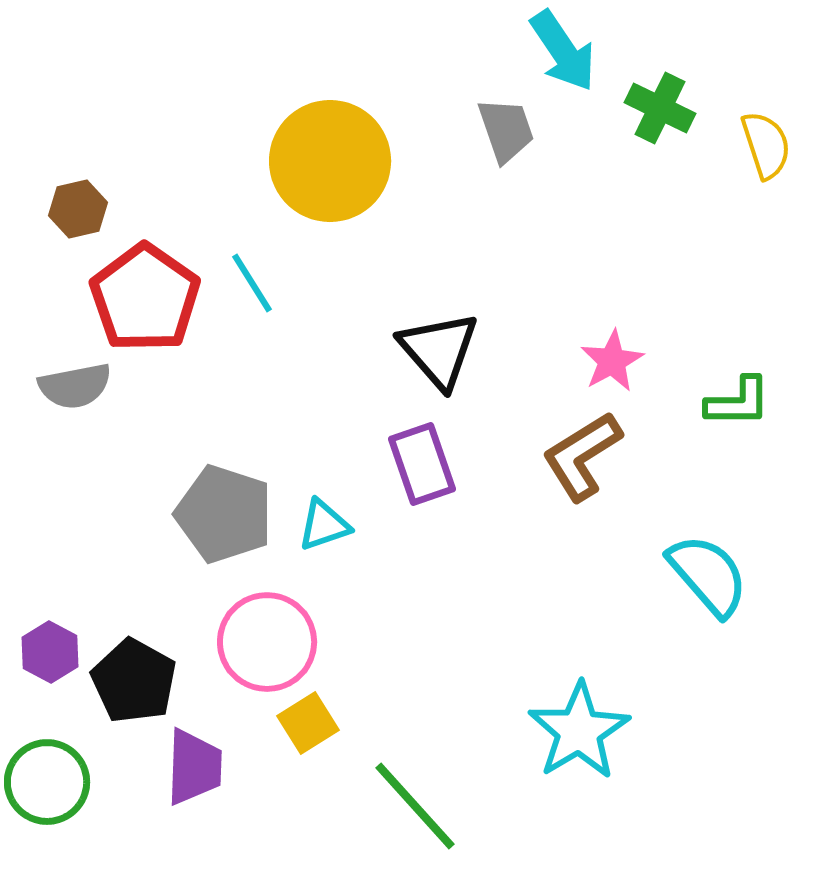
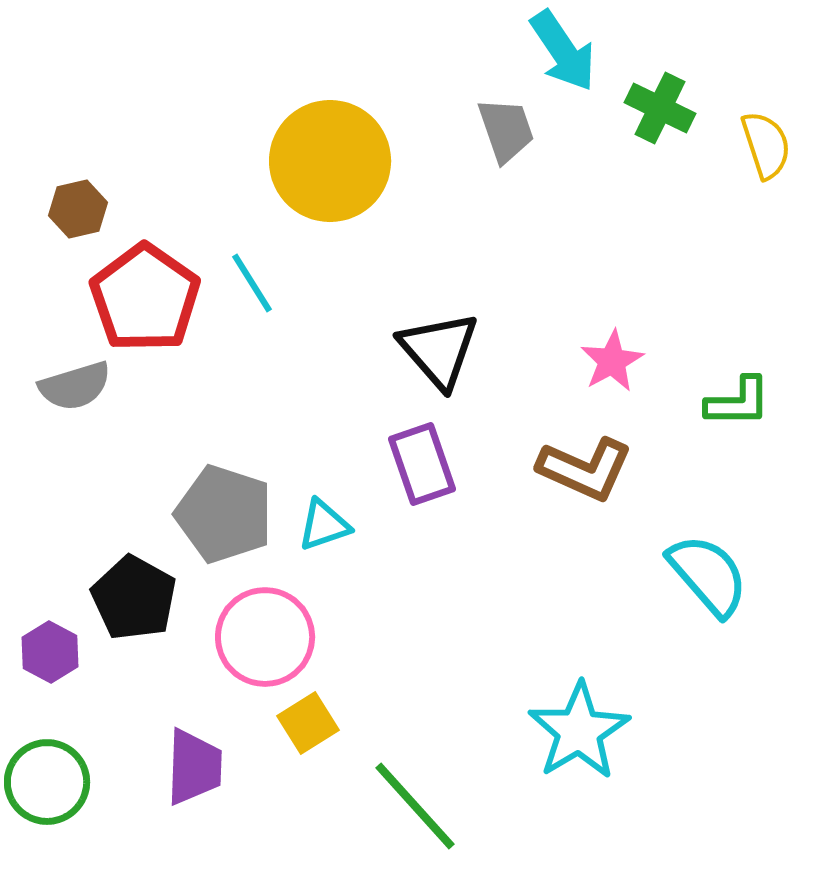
gray semicircle: rotated 6 degrees counterclockwise
brown L-shape: moved 3 px right, 13 px down; rotated 124 degrees counterclockwise
pink circle: moved 2 px left, 5 px up
black pentagon: moved 83 px up
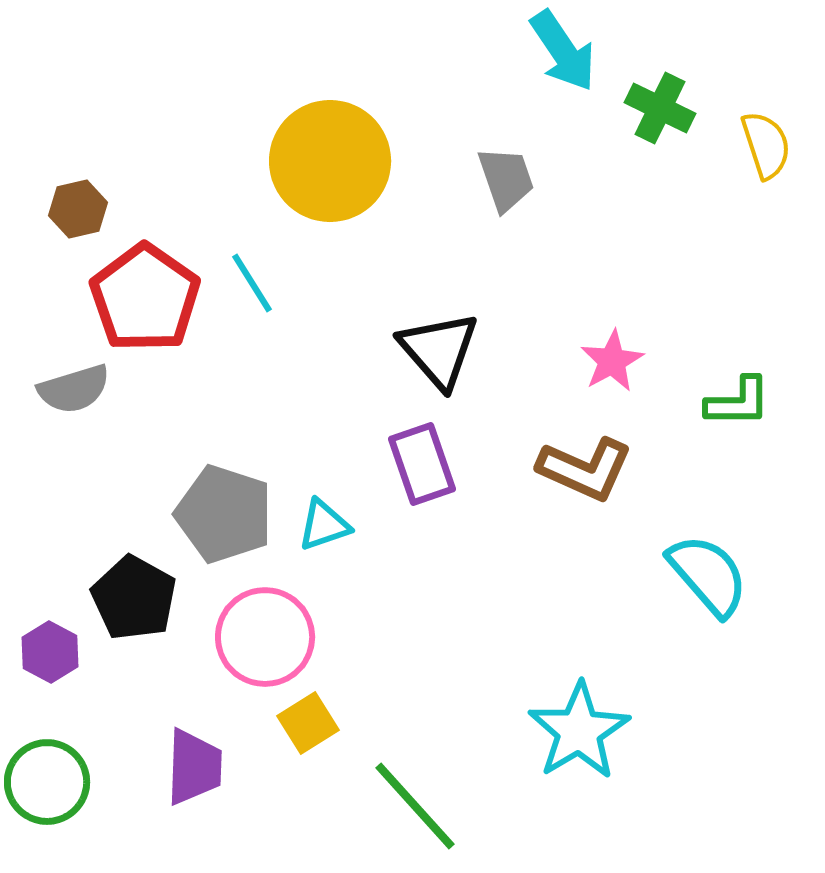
gray trapezoid: moved 49 px down
gray semicircle: moved 1 px left, 3 px down
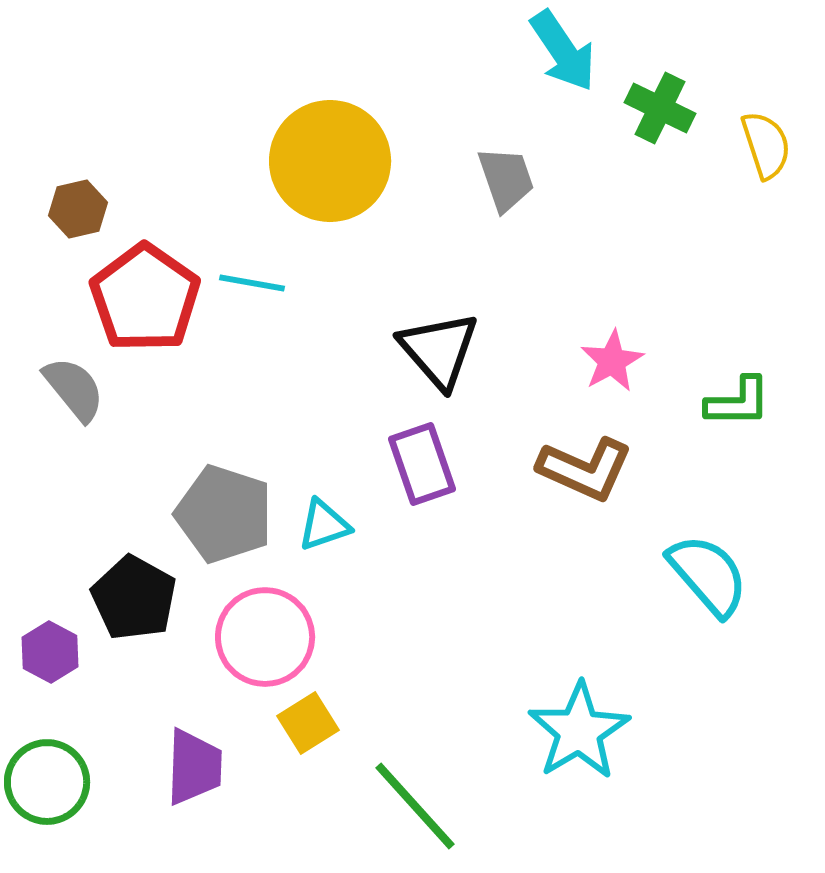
cyan line: rotated 48 degrees counterclockwise
gray semicircle: rotated 112 degrees counterclockwise
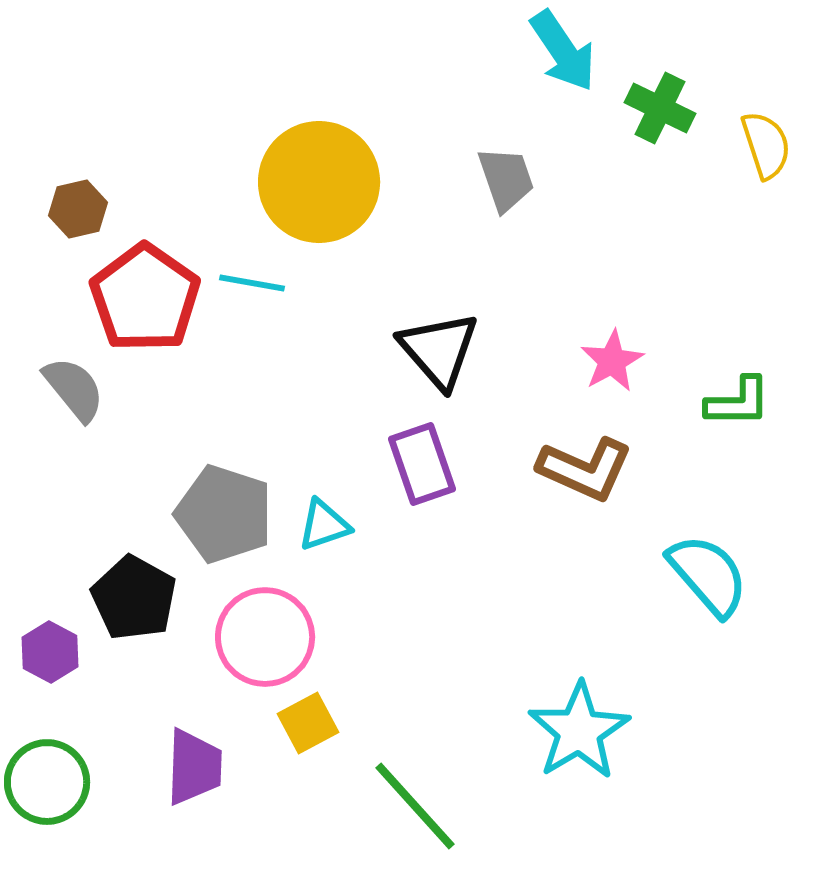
yellow circle: moved 11 px left, 21 px down
yellow square: rotated 4 degrees clockwise
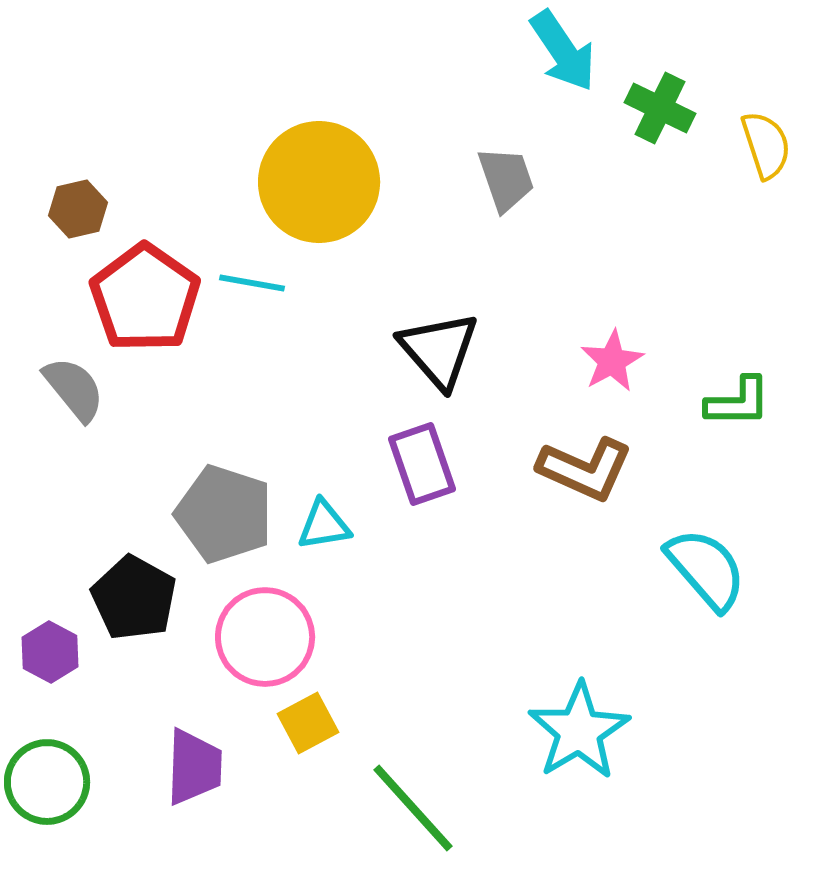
cyan triangle: rotated 10 degrees clockwise
cyan semicircle: moved 2 px left, 6 px up
green line: moved 2 px left, 2 px down
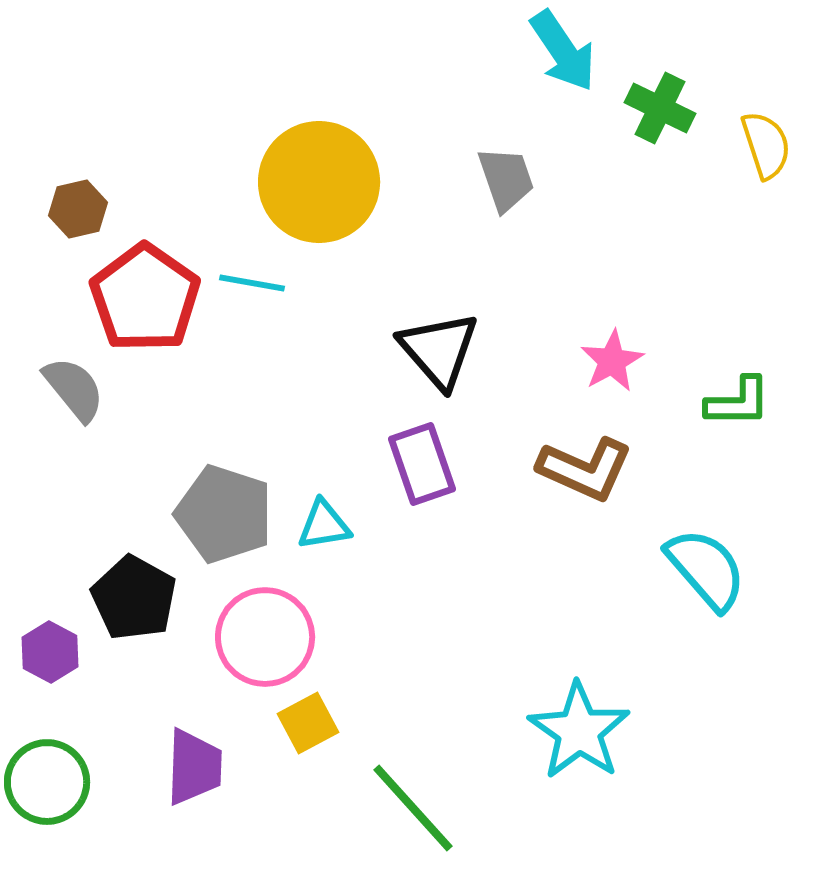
cyan star: rotated 6 degrees counterclockwise
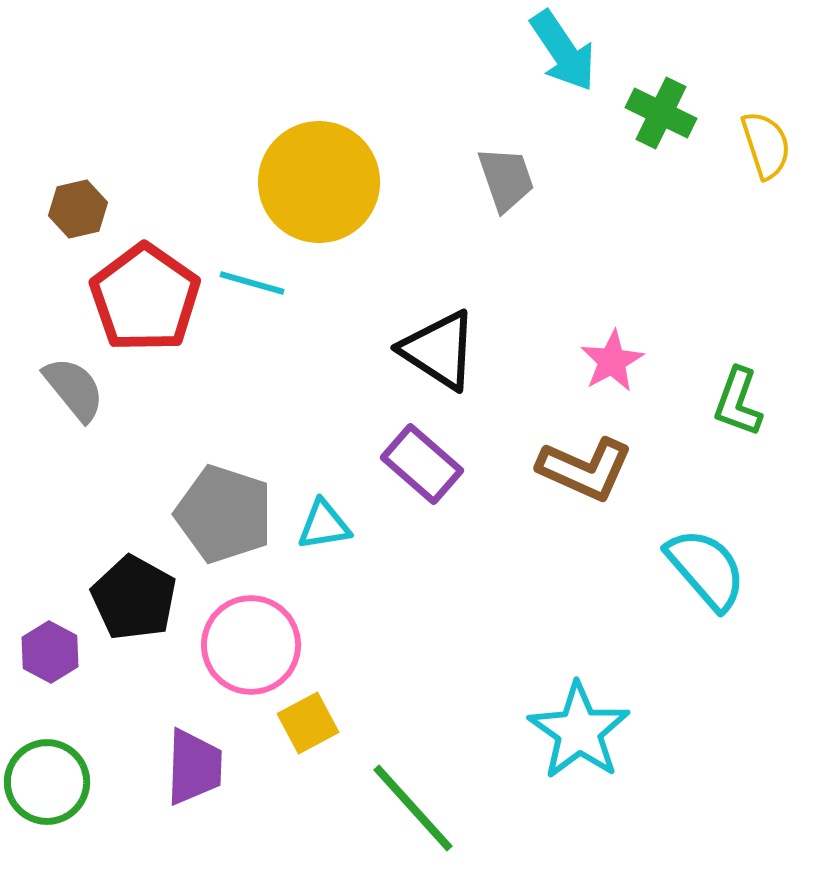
green cross: moved 1 px right, 5 px down
cyan line: rotated 6 degrees clockwise
black triangle: rotated 16 degrees counterclockwise
green L-shape: rotated 110 degrees clockwise
purple rectangle: rotated 30 degrees counterclockwise
pink circle: moved 14 px left, 8 px down
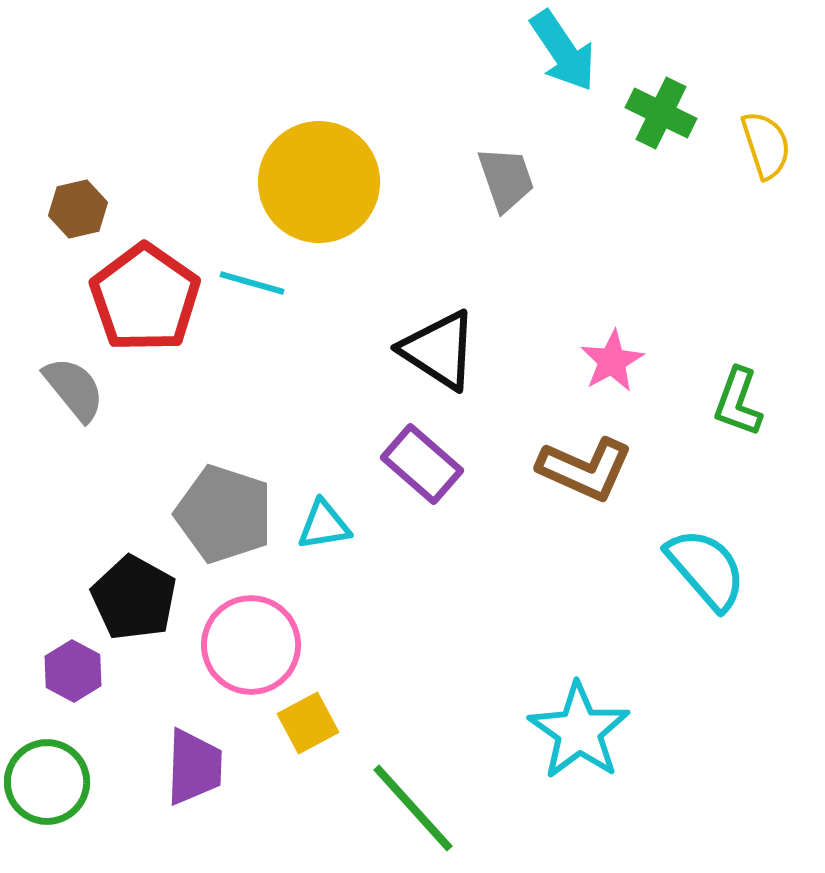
purple hexagon: moved 23 px right, 19 px down
